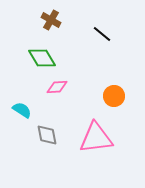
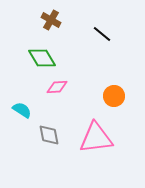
gray diamond: moved 2 px right
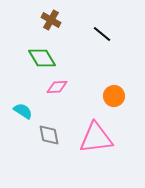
cyan semicircle: moved 1 px right, 1 px down
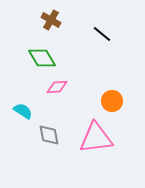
orange circle: moved 2 px left, 5 px down
